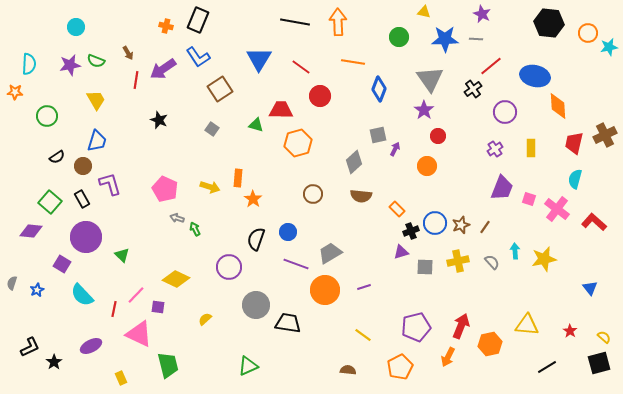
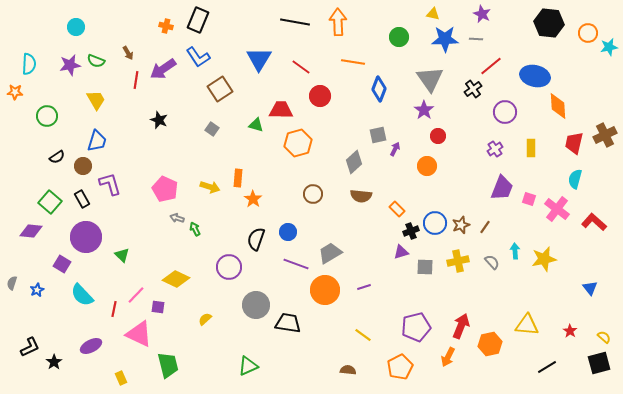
yellow triangle at (424, 12): moved 9 px right, 2 px down
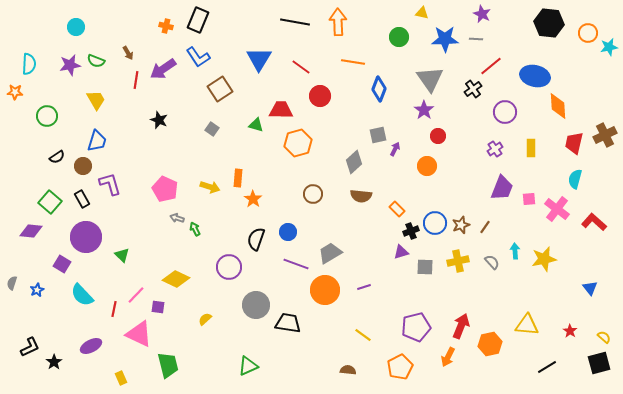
yellow triangle at (433, 14): moved 11 px left, 1 px up
pink square at (529, 199): rotated 24 degrees counterclockwise
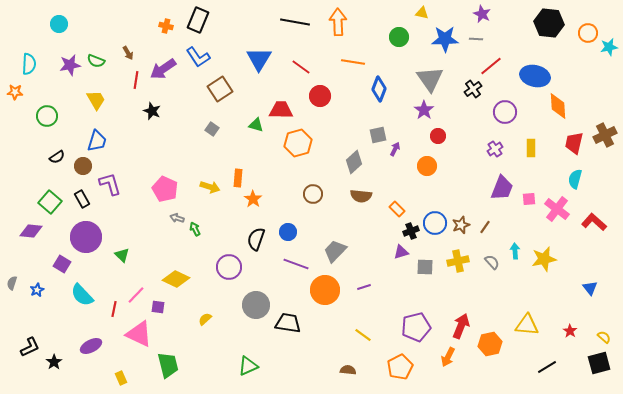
cyan circle at (76, 27): moved 17 px left, 3 px up
black star at (159, 120): moved 7 px left, 9 px up
gray trapezoid at (330, 253): moved 5 px right, 2 px up; rotated 15 degrees counterclockwise
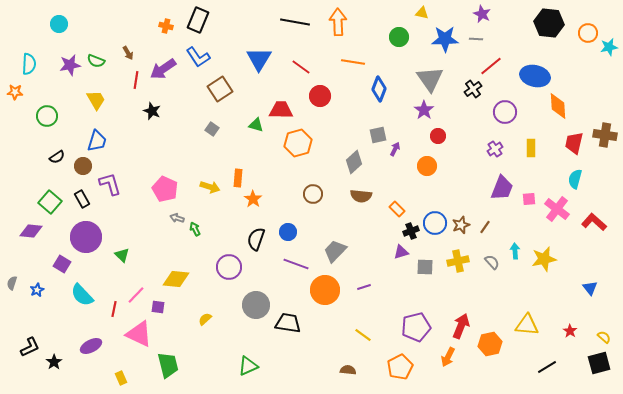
brown cross at (605, 135): rotated 35 degrees clockwise
yellow diamond at (176, 279): rotated 20 degrees counterclockwise
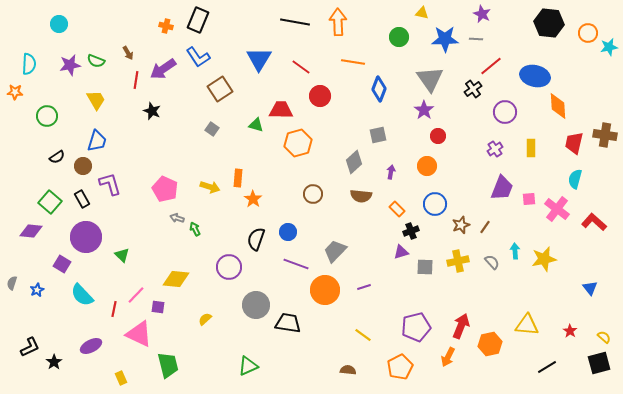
purple arrow at (395, 149): moved 4 px left, 23 px down; rotated 16 degrees counterclockwise
blue circle at (435, 223): moved 19 px up
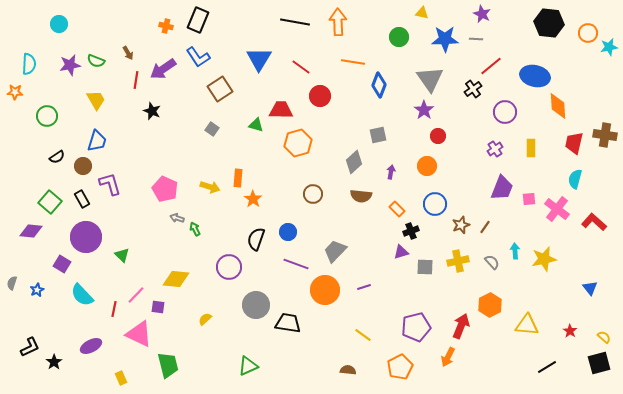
blue diamond at (379, 89): moved 4 px up
orange hexagon at (490, 344): moved 39 px up; rotated 15 degrees counterclockwise
